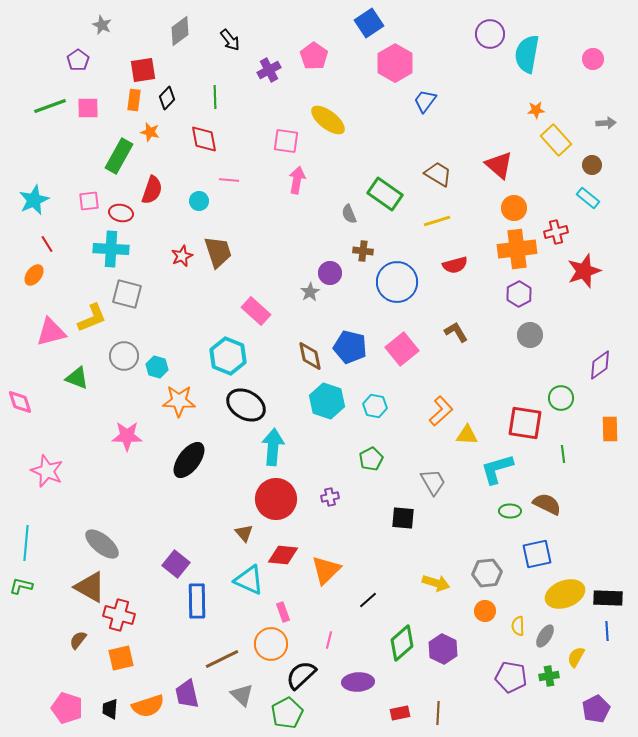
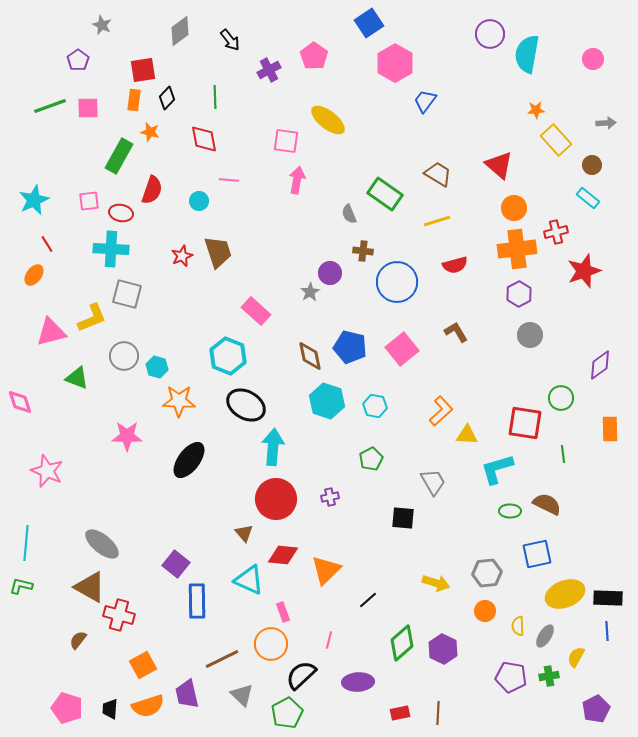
orange square at (121, 658): moved 22 px right, 7 px down; rotated 16 degrees counterclockwise
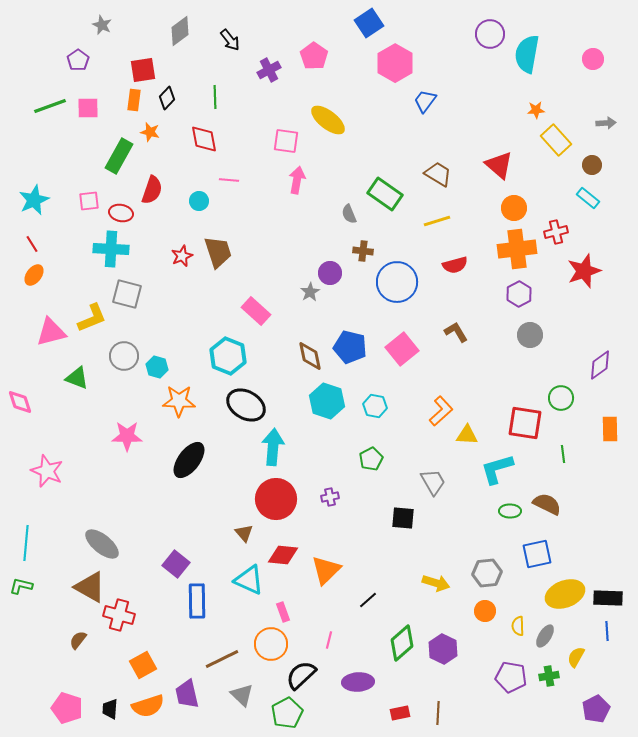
red line at (47, 244): moved 15 px left
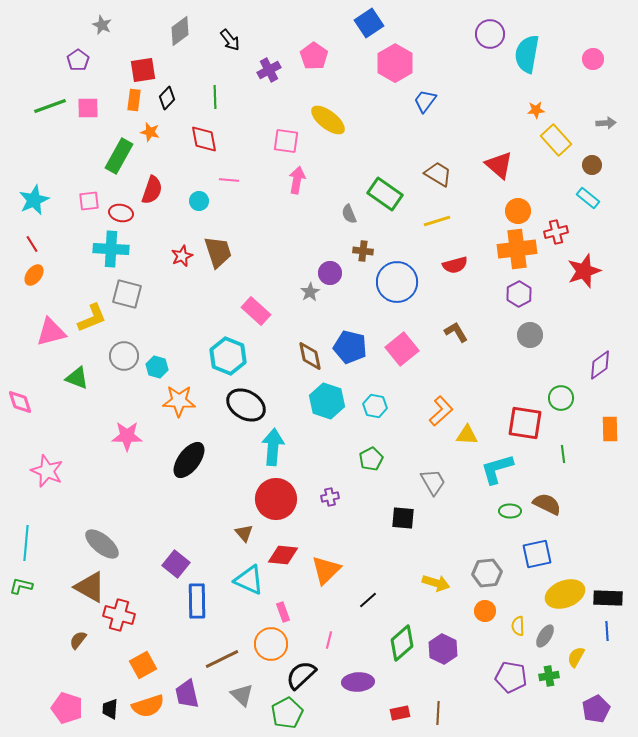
orange circle at (514, 208): moved 4 px right, 3 px down
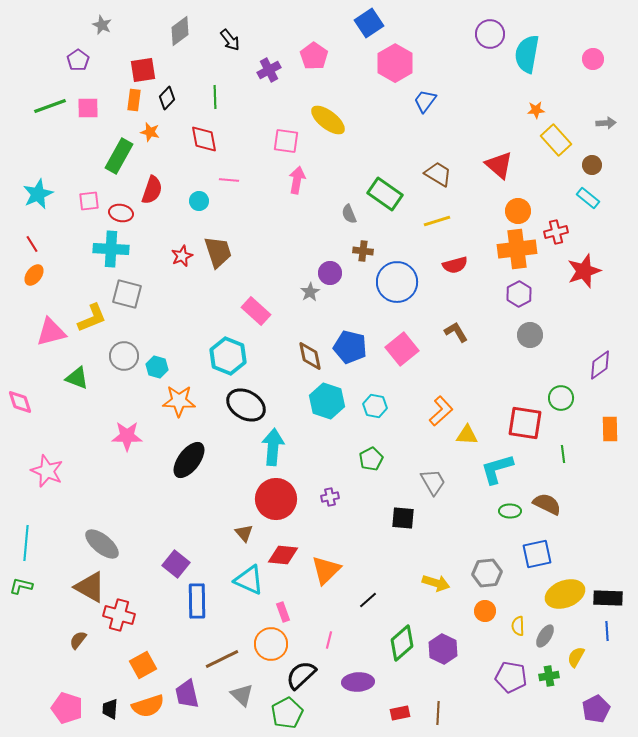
cyan star at (34, 200): moved 4 px right, 6 px up
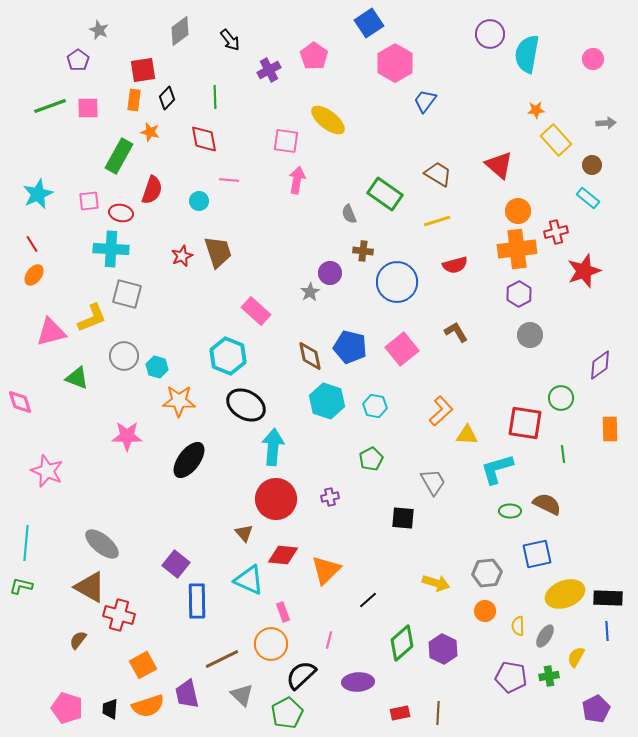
gray star at (102, 25): moved 3 px left, 5 px down
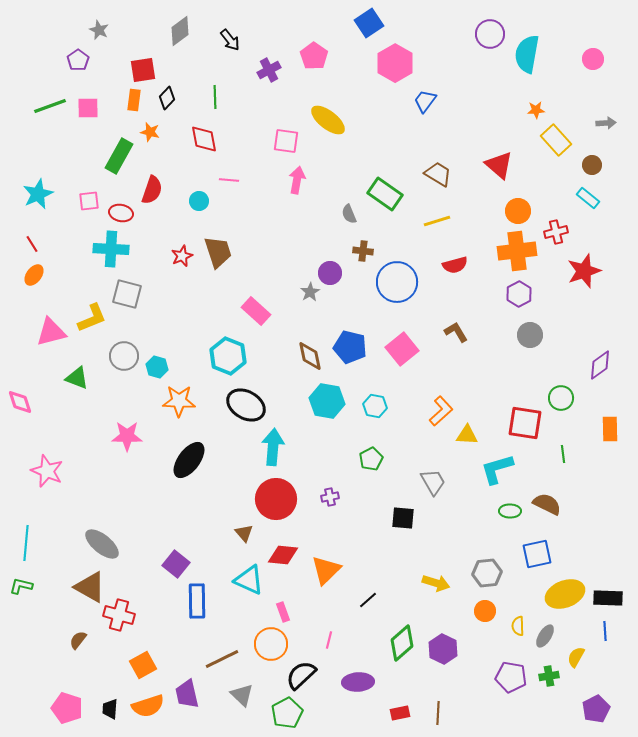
orange cross at (517, 249): moved 2 px down
cyan hexagon at (327, 401): rotated 8 degrees counterclockwise
blue line at (607, 631): moved 2 px left
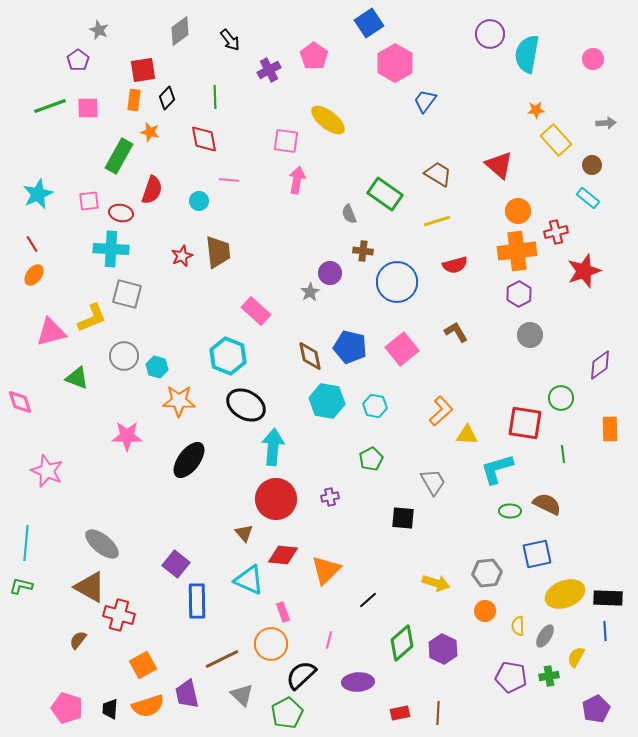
brown trapezoid at (218, 252): rotated 12 degrees clockwise
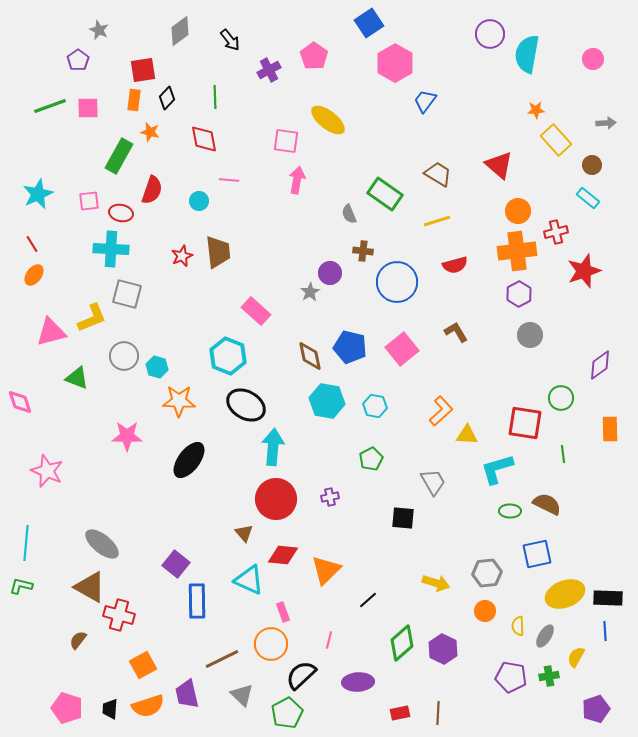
purple pentagon at (596, 709): rotated 8 degrees clockwise
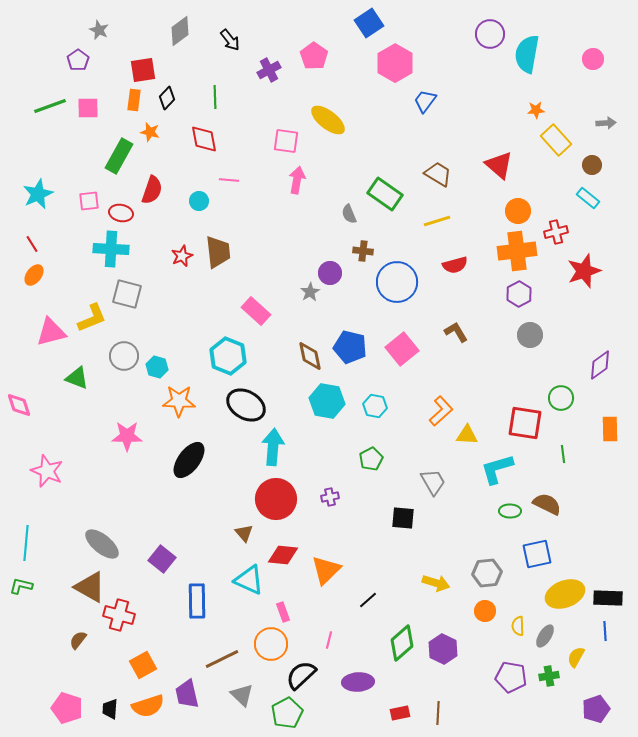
pink diamond at (20, 402): moved 1 px left, 3 px down
purple square at (176, 564): moved 14 px left, 5 px up
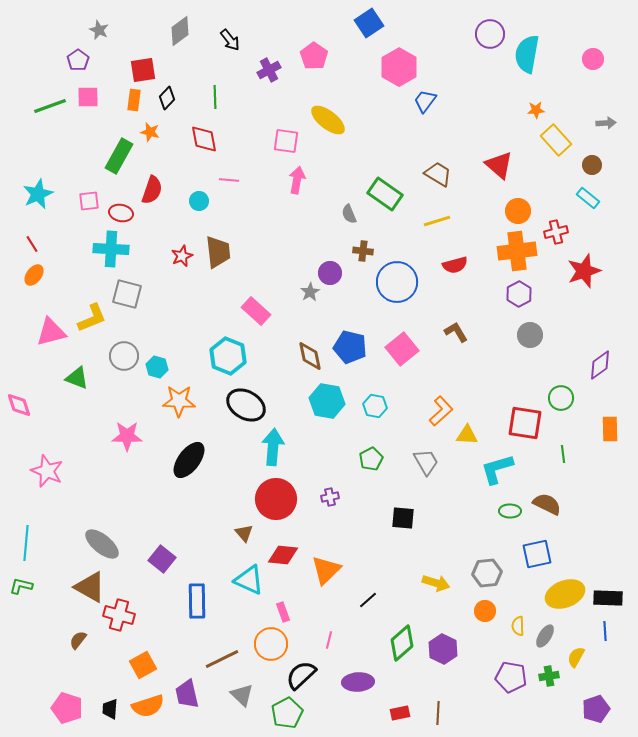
pink hexagon at (395, 63): moved 4 px right, 4 px down
pink square at (88, 108): moved 11 px up
gray trapezoid at (433, 482): moved 7 px left, 20 px up
